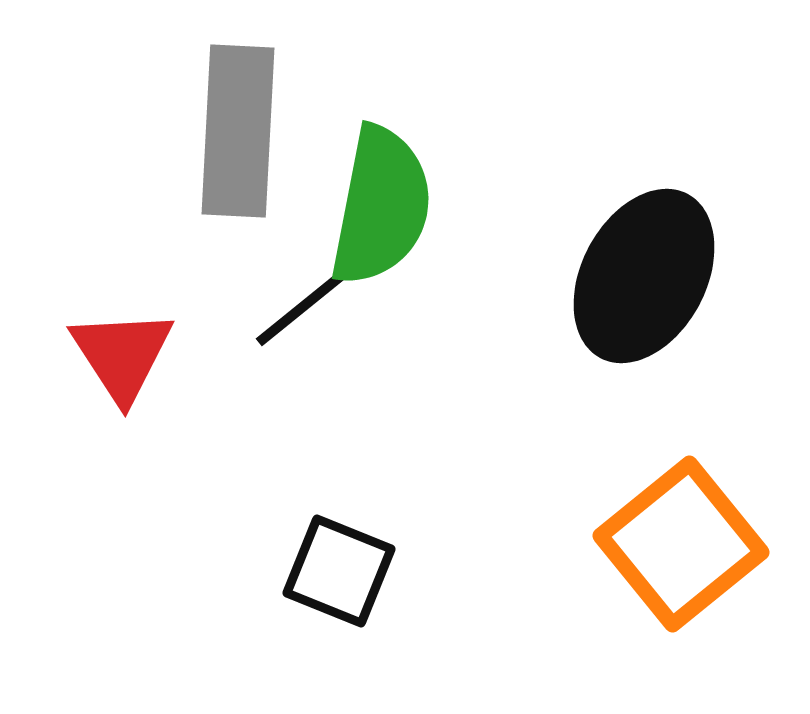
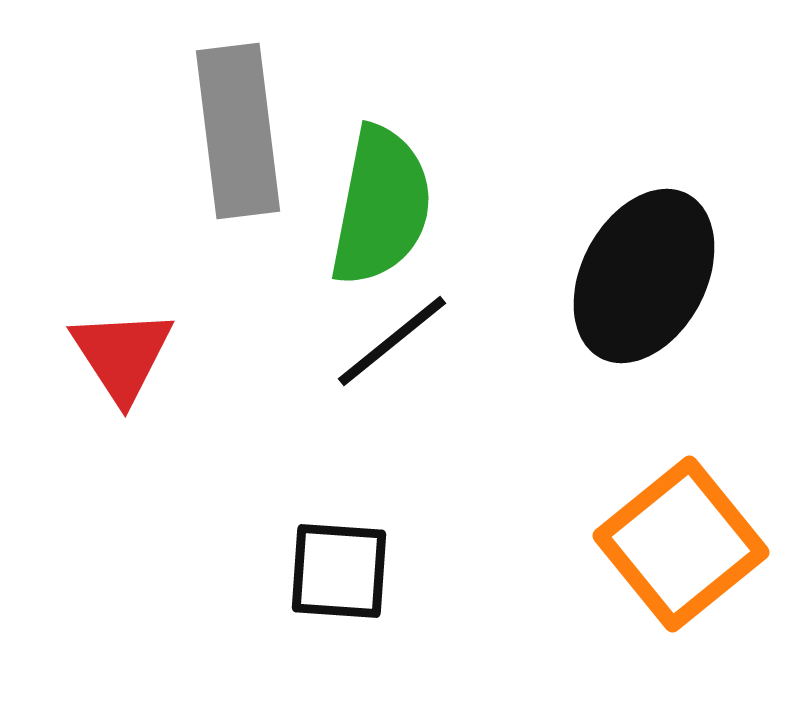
gray rectangle: rotated 10 degrees counterclockwise
black line: moved 82 px right, 40 px down
black square: rotated 18 degrees counterclockwise
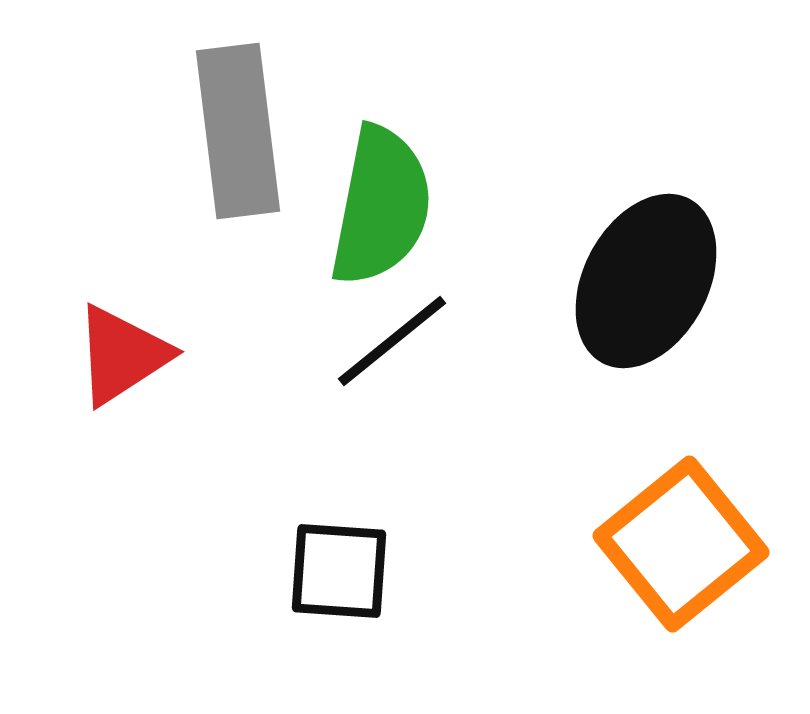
black ellipse: moved 2 px right, 5 px down
red triangle: rotated 30 degrees clockwise
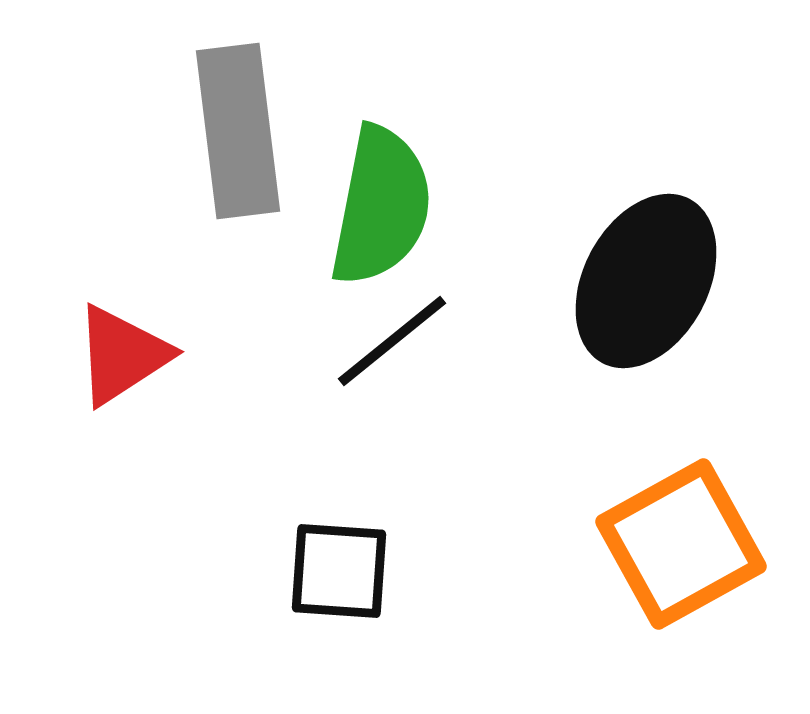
orange square: rotated 10 degrees clockwise
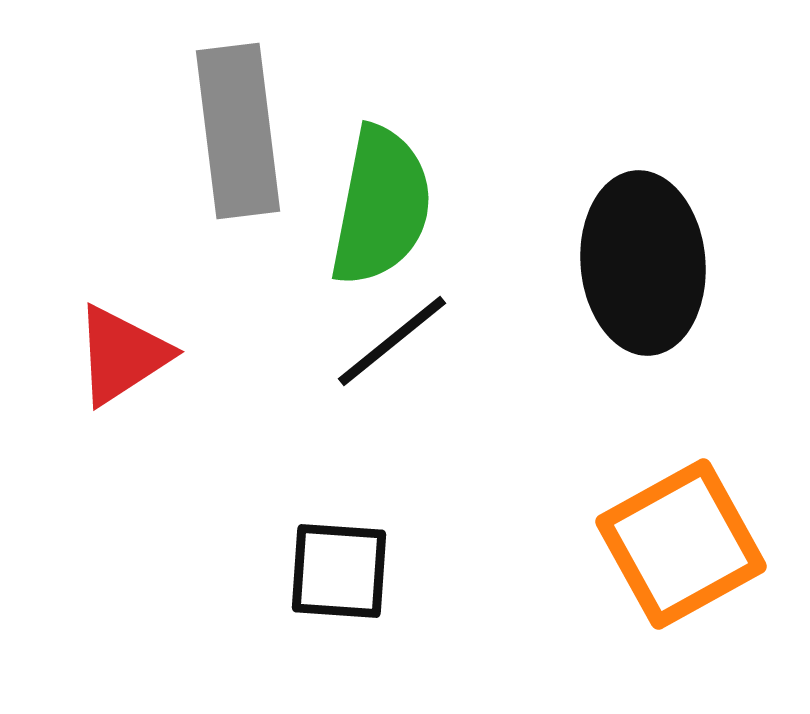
black ellipse: moved 3 px left, 18 px up; rotated 33 degrees counterclockwise
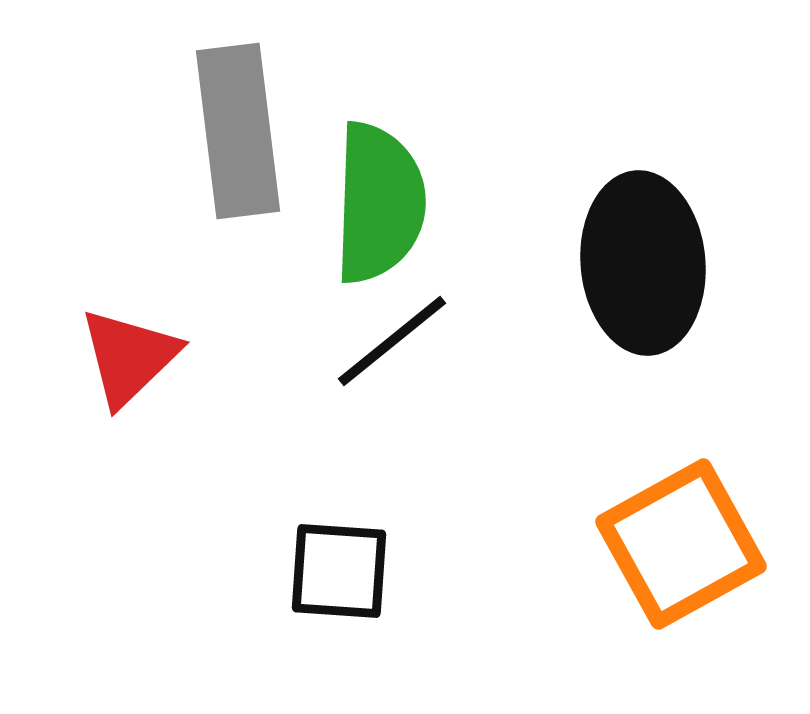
green semicircle: moved 2 px left, 3 px up; rotated 9 degrees counterclockwise
red triangle: moved 7 px right, 2 px down; rotated 11 degrees counterclockwise
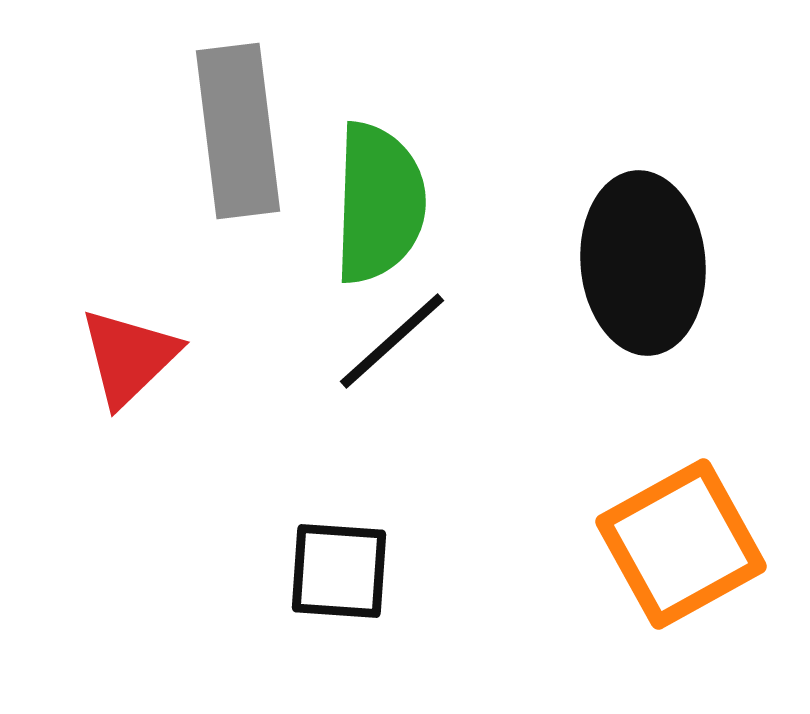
black line: rotated 3 degrees counterclockwise
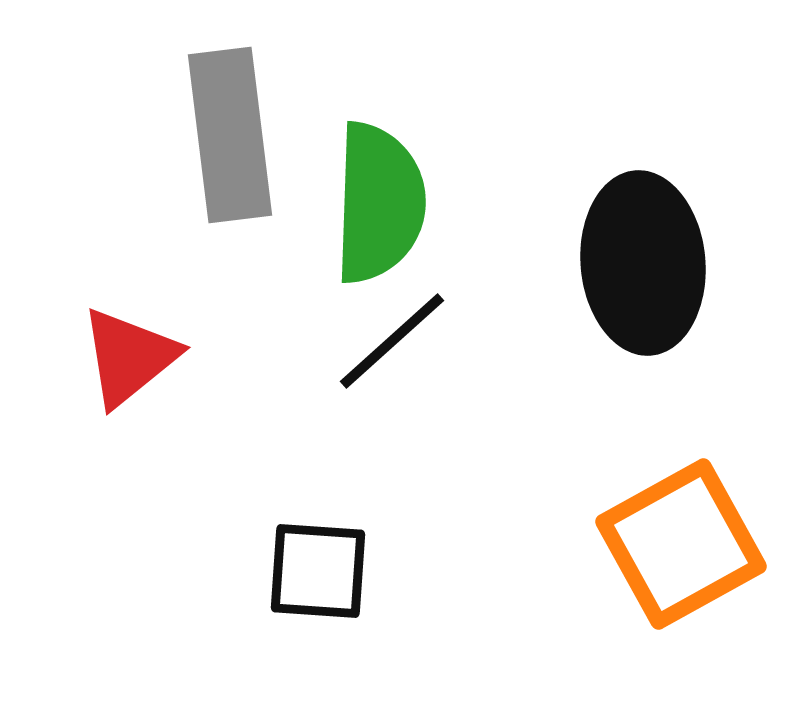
gray rectangle: moved 8 px left, 4 px down
red triangle: rotated 5 degrees clockwise
black square: moved 21 px left
